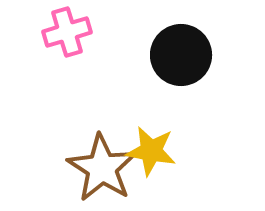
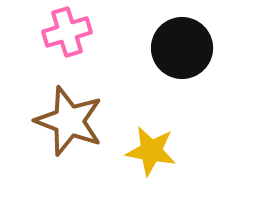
black circle: moved 1 px right, 7 px up
brown star: moved 33 px left, 47 px up; rotated 12 degrees counterclockwise
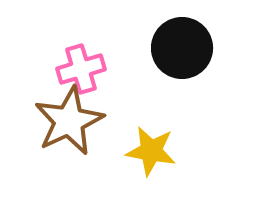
pink cross: moved 14 px right, 37 px down
brown star: rotated 26 degrees clockwise
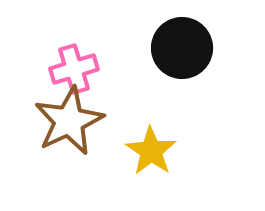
pink cross: moved 7 px left
yellow star: rotated 24 degrees clockwise
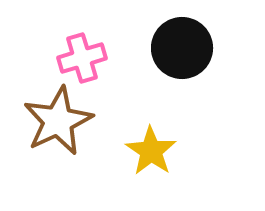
pink cross: moved 8 px right, 11 px up
brown star: moved 11 px left
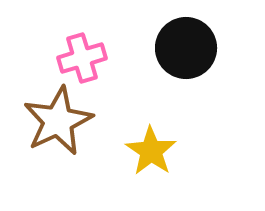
black circle: moved 4 px right
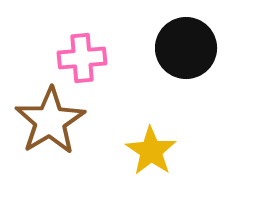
pink cross: rotated 12 degrees clockwise
brown star: moved 8 px left; rotated 6 degrees counterclockwise
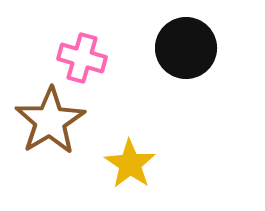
pink cross: rotated 21 degrees clockwise
yellow star: moved 21 px left, 13 px down
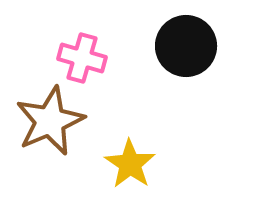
black circle: moved 2 px up
brown star: rotated 8 degrees clockwise
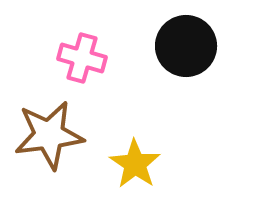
brown star: moved 1 px left, 14 px down; rotated 16 degrees clockwise
yellow star: moved 5 px right
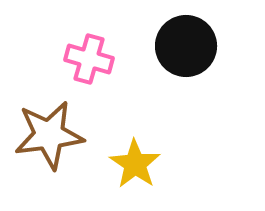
pink cross: moved 7 px right, 1 px down
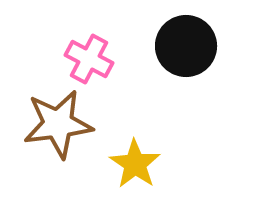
pink cross: rotated 12 degrees clockwise
brown star: moved 9 px right, 11 px up
